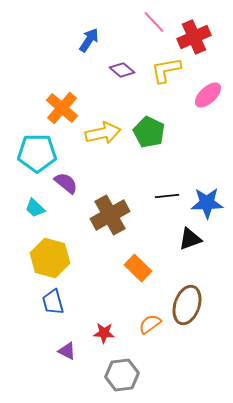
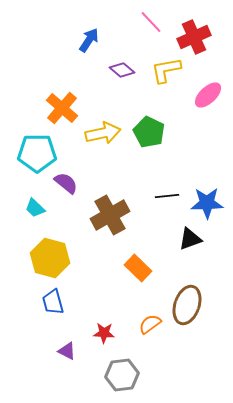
pink line: moved 3 px left
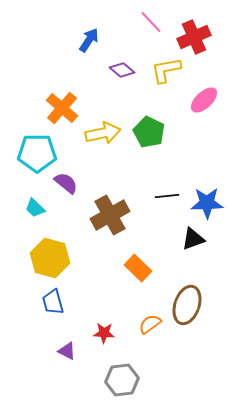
pink ellipse: moved 4 px left, 5 px down
black triangle: moved 3 px right
gray hexagon: moved 5 px down
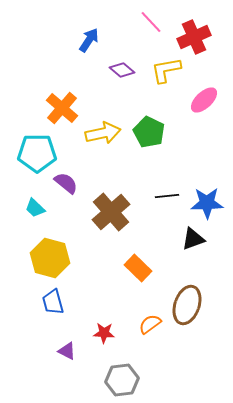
brown cross: moved 1 px right, 3 px up; rotated 12 degrees counterclockwise
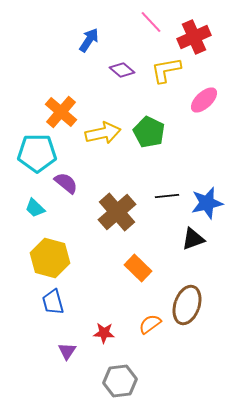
orange cross: moved 1 px left, 4 px down
blue star: rotated 12 degrees counterclockwise
brown cross: moved 6 px right
purple triangle: rotated 36 degrees clockwise
gray hexagon: moved 2 px left, 1 px down
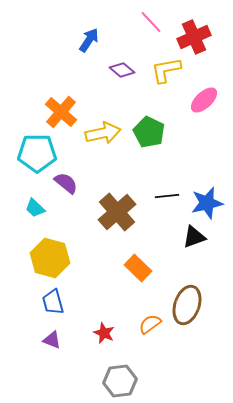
black triangle: moved 1 px right, 2 px up
red star: rotated 20 degrees clockwise
purple triangle: moved 15 px left, 11 px up; rotated 42 degrees counterclockwise
